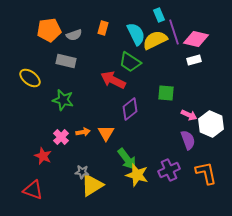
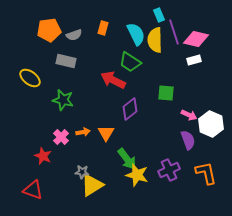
yellow semicircle: rotated 65 degrees counterclockwise
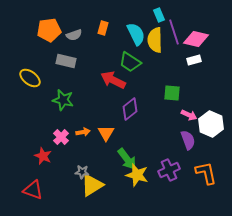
green square: moved 6 px right
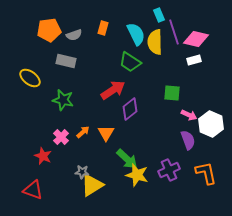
yellow semicircle: moved 2 px down
red arrow: moved 10 px down; rotated 120 degrees clockwise
orange arrow: rotated 32 degrees counterclockwise
green arrow: rotated 10 degrees counterclockwise
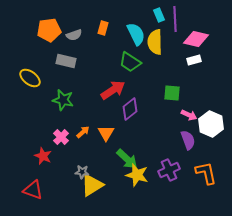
purple line: moved 1 px right, 13 px up; rotated 15 degrees clockwise
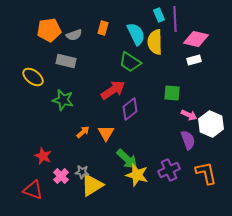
yellow ellipse: moved 3 px right, 1 px up
pink cross: moved 39 px down
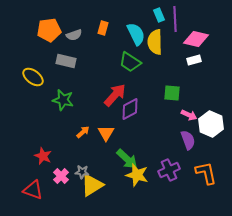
red arrow: moved 2 px right, 5 px down; rotated 15 degrees counterclockwise
purple diamond: rotated 10 degrees clockwise
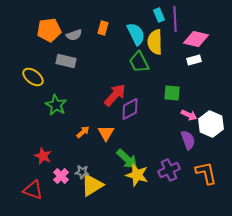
green trapezoid: moved 9 px right; rotated 30 degrees clockwise
green star: moved 7 px left, 5 px down; rotated 15 degrees clockwise
